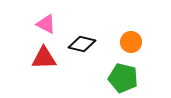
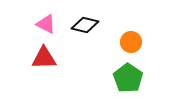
black diamond: moved 3 px right, 19 px up
green pentagon: moved 5 px right; rotated 20 degrees clockwise
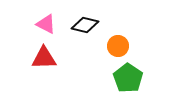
orange circle: moved 13 px left, 4 px down
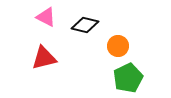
pink triangle: moved 7 px up
red triangle: rotated 12 degrees counterclockwise
green pentagon: rotated 12 degrees clockwise
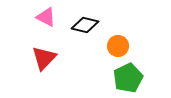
red triangle: rotated 32 degrees counterclockwise
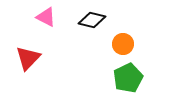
black diamond: moved 7 px right, 5 px up
orange circle: moved 5 px right, 2 px up
red triangle: moved 16 px left
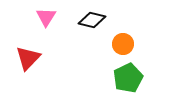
pink triangle: rotated 35 degrees clockwise
